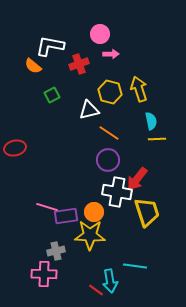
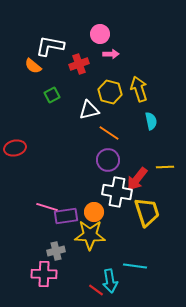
yellow line: moved 8 px right, 28 px down
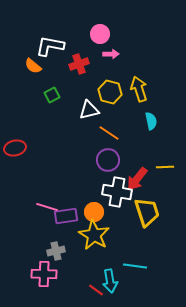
yellow star: moved 4 px right; rotated 28 degrees clockwise
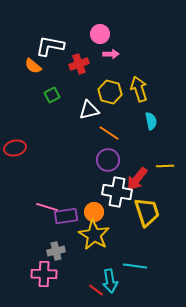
yellow line: moved 1 px up
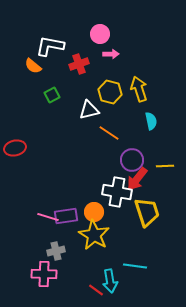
purple circle: moved 24 px right
pink line: moved 1 px right, 10 px down
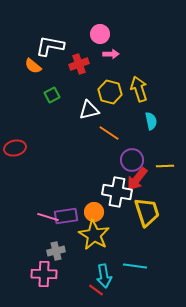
cyan arrow: moved 6 px left, 5 px up
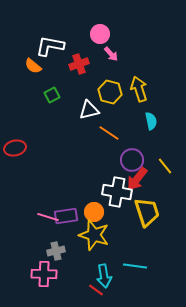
pink arrow: rotated 49 degrees clockwise
yellow line: rotated 54 degrees clockwise
yellow star: rotated 12 degrees counterclockwise
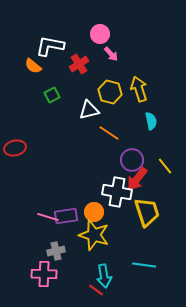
red cross: rotated 12 degrees counterclockwise
cyan line: moved 9 px right, 1 px up
